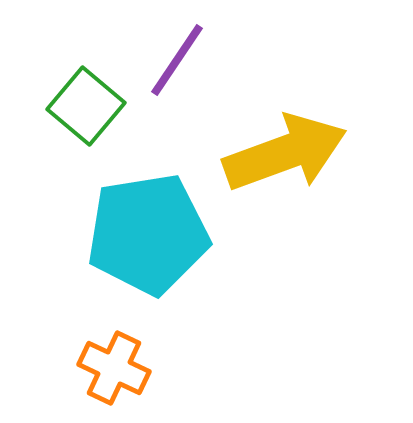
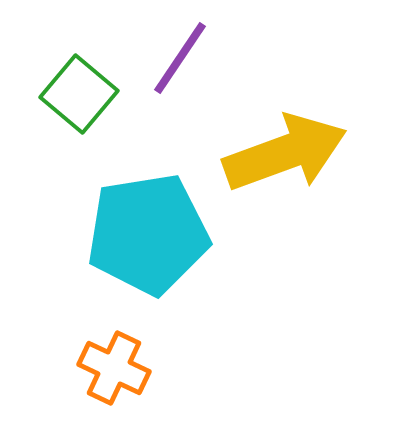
purple line: moved 3 px right, 2 px up
green square: moved 7 px left, 12 px up
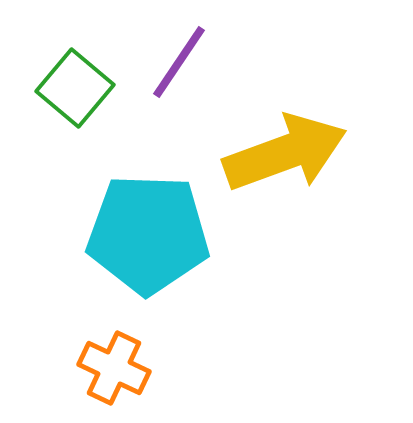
purple line: moved 1 px left, 4 px down
green square: moved 4 px left, 6 px up
cyan pentagon: rotated 11 degrees clockwise
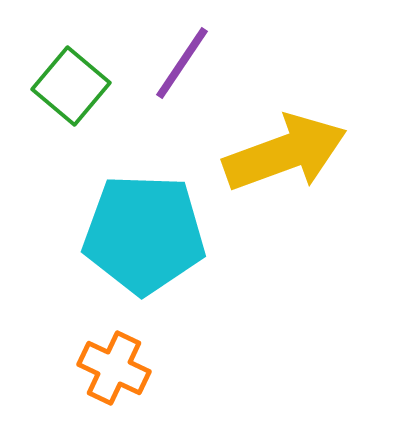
purple line: moved 3 px right, 1 px down
green square: moved 4 px left, 2 px up
cyan pentagon: moved 4 px left
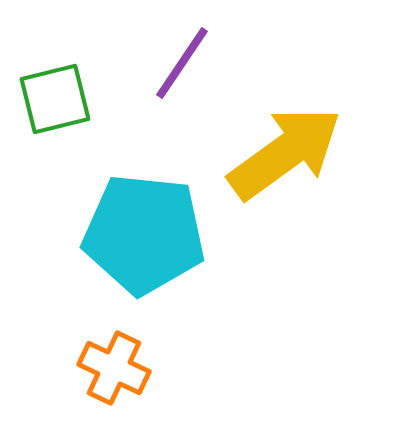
green square: moved 16 px left, 13 px down; rotated 36 degrees clockwise
yellow arrow: rotated 16 degrees counterclockwise
cyan pentagon: rotated 4 degrees clockwise
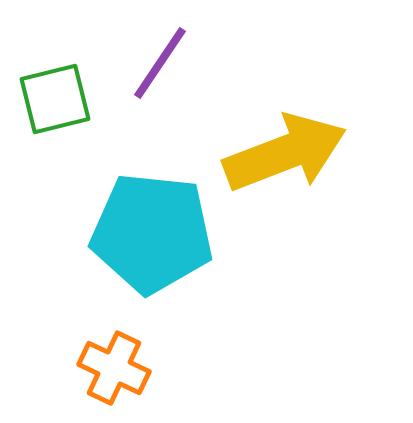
purple line: moved 22 px left
yellow arrow: rotated 15 degrees clockwise
cyan pentagon: moved 8 px right, 1 px up
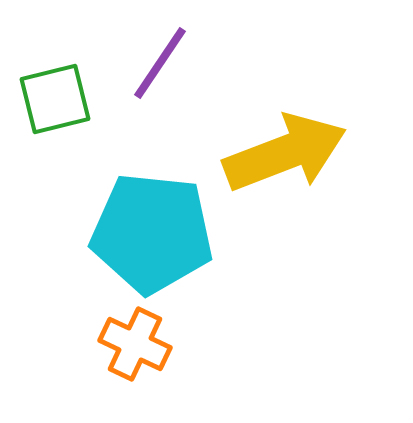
orange cross: moved 21 px right, 24 px up
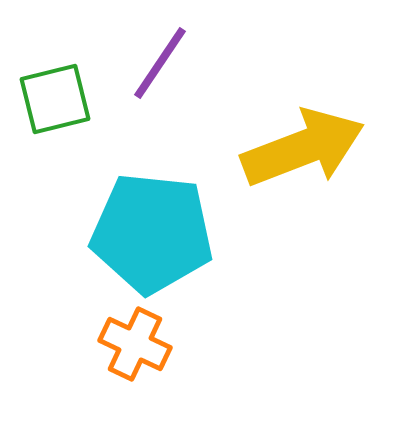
yellow arrow: moved 18 px right, 5 px up
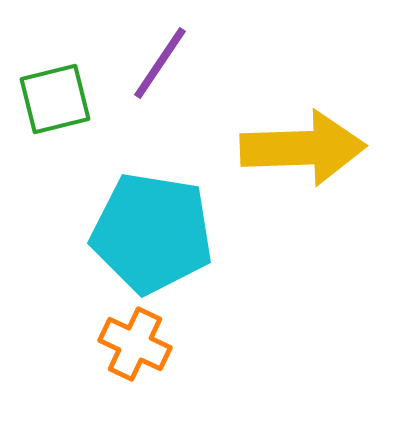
yellow arrow: rotated 19 degrees clockwise
cyan pentagon: rotated 3 degrees clockwise
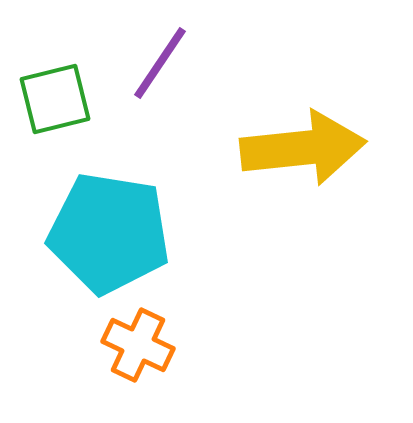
yellow arrow: rotated 4 degrees counterclockwise
cyan pentagon: moved 43 px left
orange cross: moved 3 px right, 1 px down
